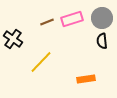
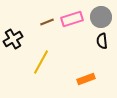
gray circle: moved 1 px left, 1 px up
black cross: rotated 24 degrees clockwise
yellow line: rotated 15 degrees counterclockwise
orange rectangle: rotated 12 degrees counterclockwise
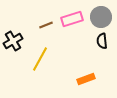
brown line: moved 1 px left, 3 px down
black cross: moved 2 px down
yellow line: moved 1 px left, 3 px up
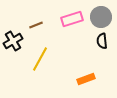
brown line: moved 10 px left
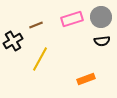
black semicircle: rotated 91 degrees counterclockwise
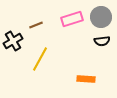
orange rectangle: rotated 24 degrees clockwise
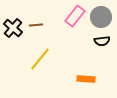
pink rectangle: moved 3 px right, 3 px up; rotated 35 degrees counterclockwise
brown line: rotated 16 degrees clockwise
black cross: moved 13 px up; rotated 18 degrees counterclockwise
yellow line: rotated 10 degrees clockwise
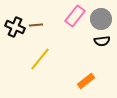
gray circle: moved 2 px down
black cross: moved 2 px right, 1 px up; rotated 18 degrees counterclockwise
orange rectangle: moved 2 px down; rotated 42 degrees counterclockwise
